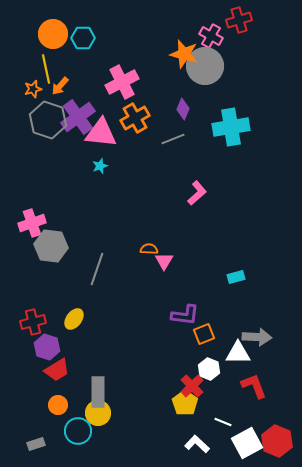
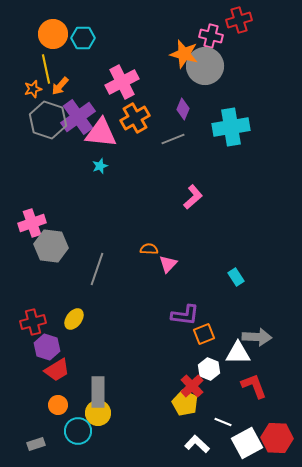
pink cross at (211, 36): rotated 15 degrees counterclockwise
pink L-shape at (197, 193): moved 4 px left, 4 px down
pink triangle at (164, 261): moved 4 px right, 3 px down; rotated 12 degrees clockwise
cyan rectangle at (236, 277): rotated 72 degrees clockwise
yellow pentagon at (185, 403): rotated 10 degrees counterclockwise
red hexagon at (277, 441): moved 3 px up; rotated 20 degrees counterclockwise
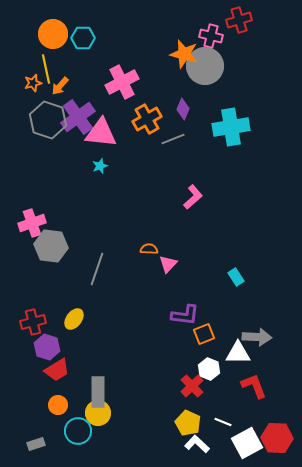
orange star at (33, 89): moved 6 px up
orange cross at (135, 118): moved 12 px right, 1 px down
yellow pentagon at (185, 403): moved 3 px right, 20 px down
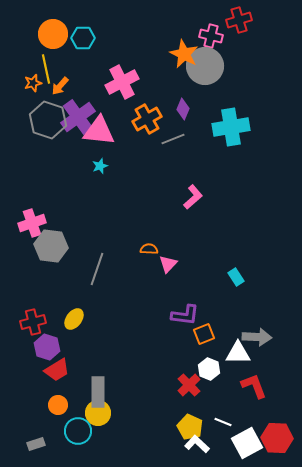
orange star at (184, 54): rotated 12 degrees clockwise
pink triangle at (101, 133): moved 2 px left, 2 px up
red cross at (192, 386): moved 3 px left, 1 px up
yellow pentagon at (188, 423): moved 2 px right, 4 px down
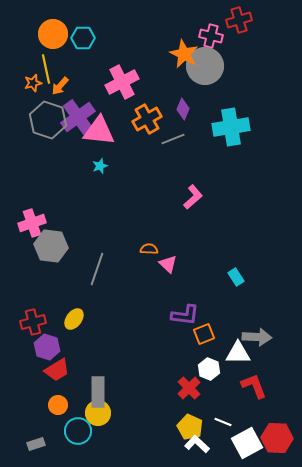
pink triangle at (168, 264): rotated 30 degrees counterclockwise
red cross at (189, 385): moved 3 px down
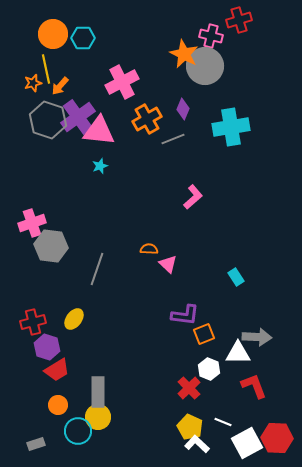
yellow circle at (98, 413): moved 4 px down
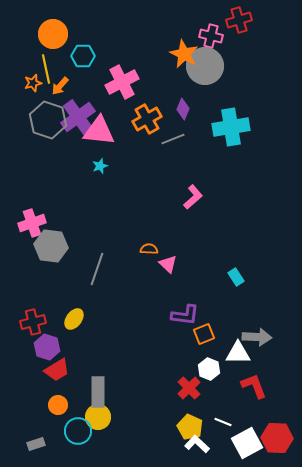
cyan hexagon at (83, 38): moved 18 px down
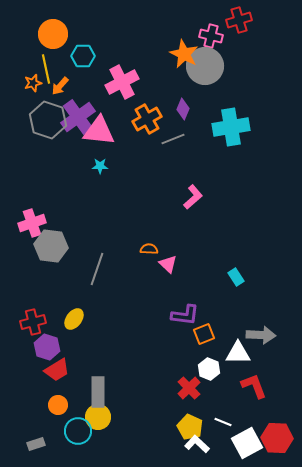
cyan star at (100, 166): rotated 21 degrees clockwise
gray arrow at (257, 337): moved 4 px right, 2 px up
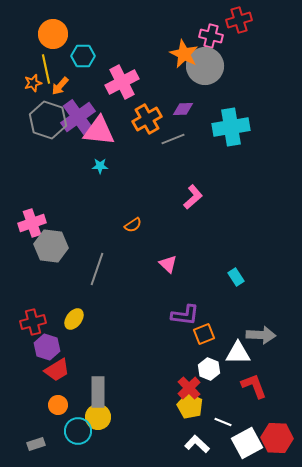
purple diamond at (183, 109): rotated 65 degrees clockwise
orange semicircle at (149, 249): moved 16 px left, 24 px up; rotated 144 degrees clockwise
yellow pentagon at (190, 427): moved 21 px up
